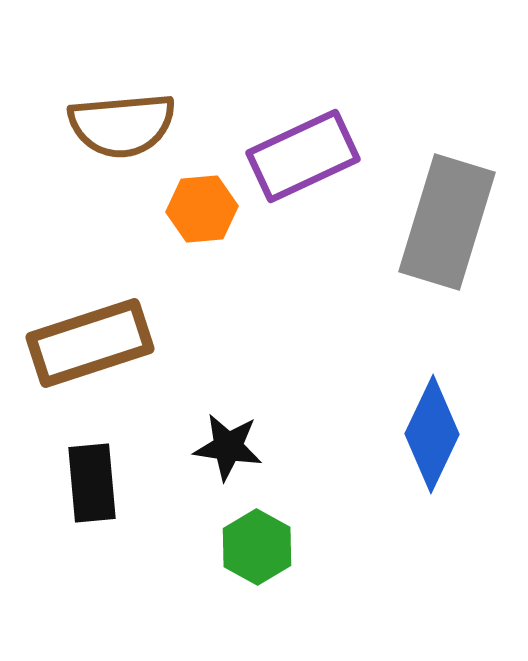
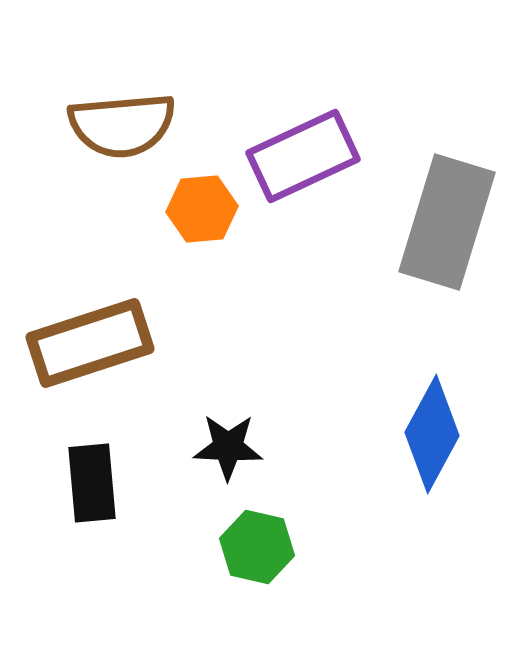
blue diamond: rotated 3 degrees clockwise
black star: rotated 6 degrees counterclockwise
green hexagon: rotated 16 degrees counterclockwise
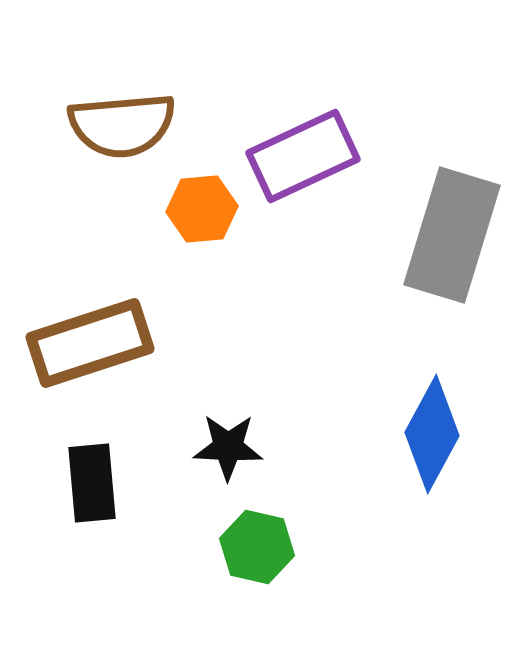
gray rectangle: moved 5 px right, 13 px down
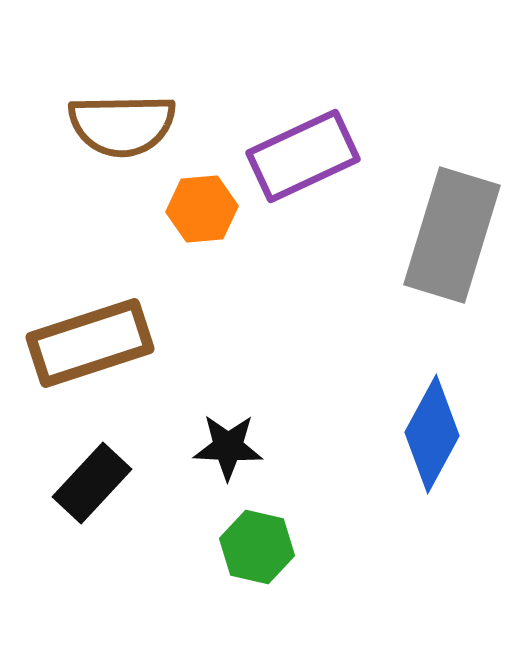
brown semicircle: rotated 4 degrees clockwise
black rectangle: rotated 48 degrees clockwise
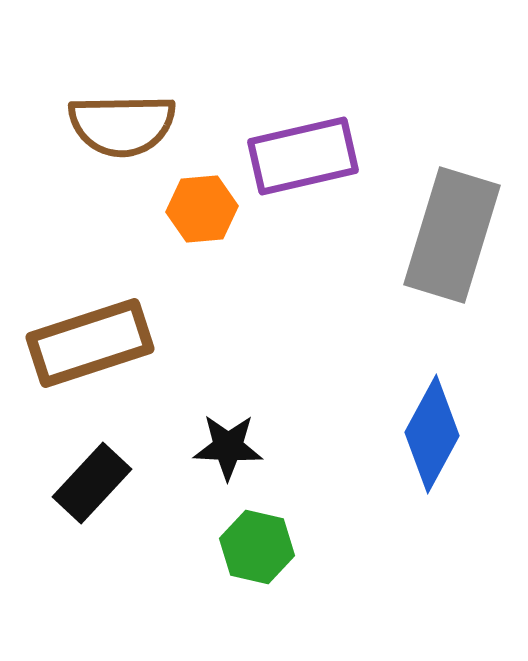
purple rectangle: rotated 12 degrees clockwise
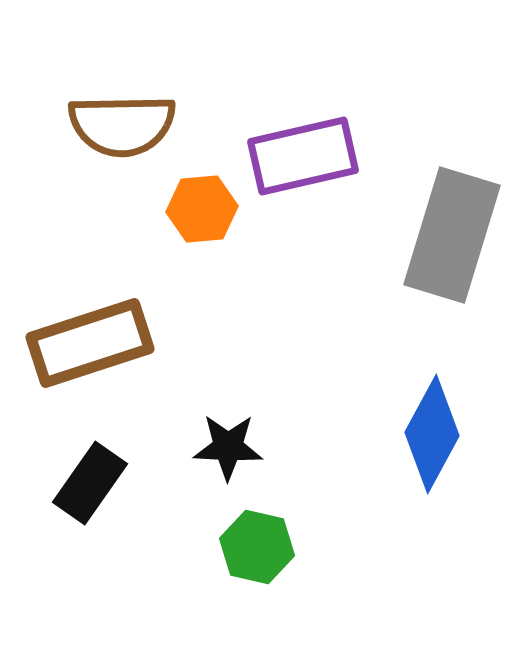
black rectangle: moved 2 px left; rotated 8 degrees counterclockwise
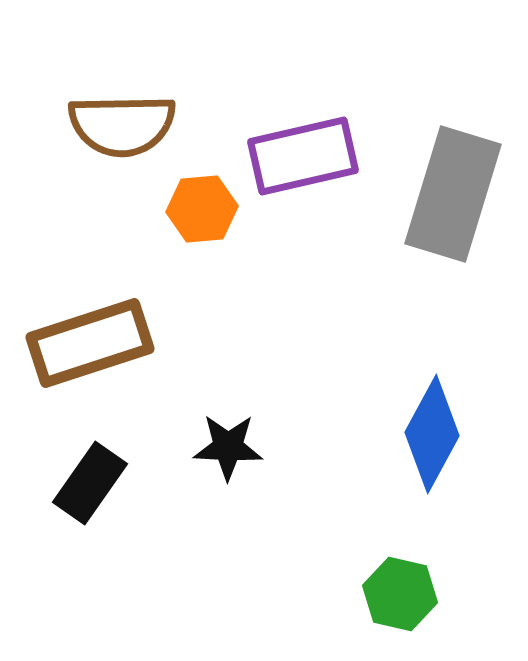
gray rectangle: moved 1 px right, 41 px up
green hexagon: moved 143 px right, 47 px down
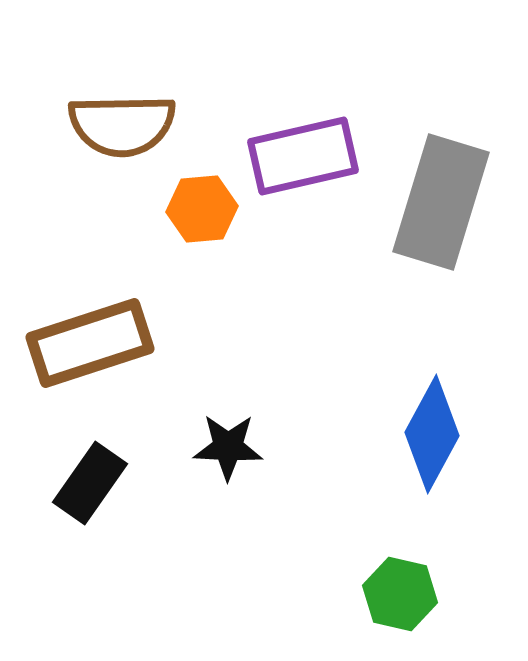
gray rectangle: moved 12 px left, 8 px down
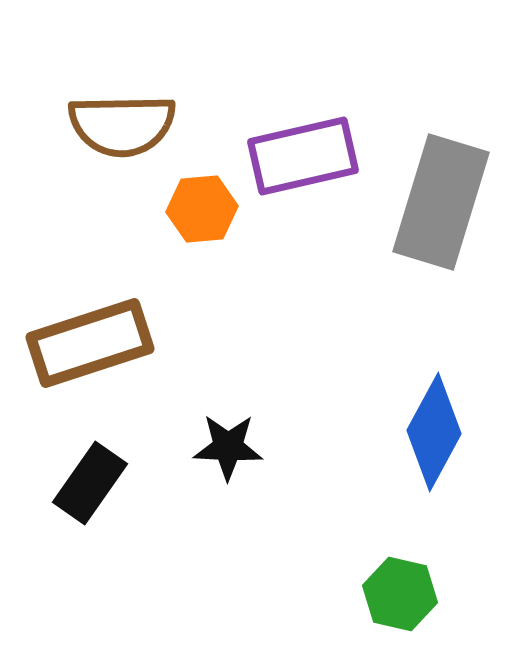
blue diamond: moved 2 px right, 2 px up
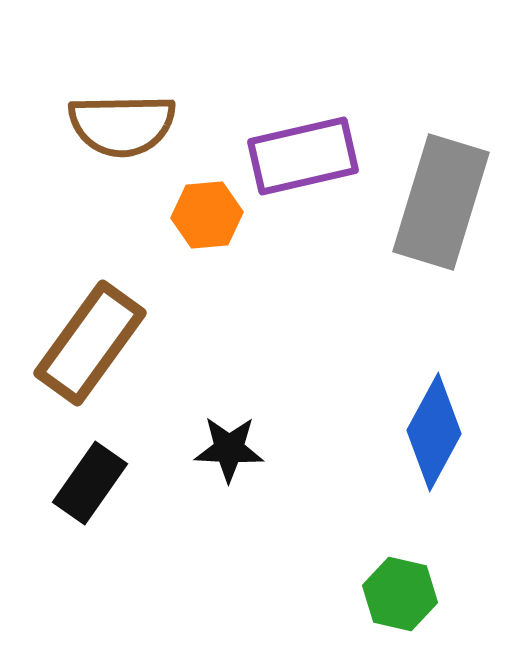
orange hexagon: moved 5 px right, 6 px down
brown rectangle: rotated 36 degrees counterclockwise
black star: moved 1 px right, 2 px down
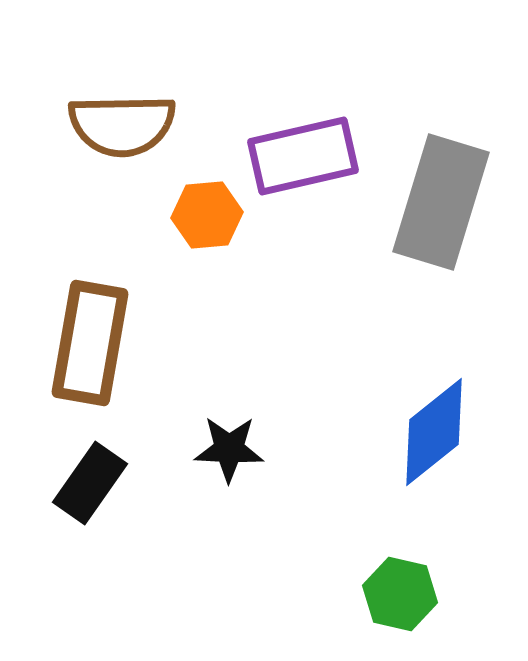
brown rectangle: rotated 26 degrees counterclockwise
blue diamond: rotated 23 degrees clockwise
